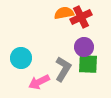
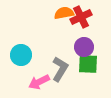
cyan circle: moved 3 px up
gray L-shape: moved 3 px left
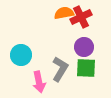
green square: moved 2 px left, 4 px down
pink arrow: rotated 75 degrees counterclockwise
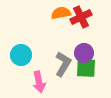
orange semicircle: moved 3 px left
purple circle: moved 6 px down
gray L-shape: moved 3 px right, 5 px up
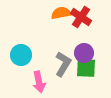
red cross: rotated 30 degrees counterclockwise
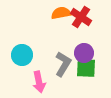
cyan circle: moved 1 px right
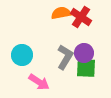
gray L-shape: moved 2 px right, 7 px up
pink arrow: rotated 45 degrees counterclockwise
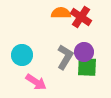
orange semicircle: rotated 12 degrees clockwise
purple circle: moved 1 px up
green square: moved 1 px right, 1 px up
pink arrow: moved 3 px left
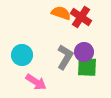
orange semicircle: rotated 18 degrees clockwise
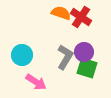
green square: moved 1 px down; rotated 15 degrees clockwise
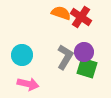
pink arrow: moved 8 px left, 2 px down; rotated 20 degrees counterclockwise
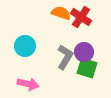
cyan circle: moved 3 px right, 9 px up
